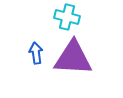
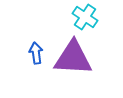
cyan cross: moved 18 px right; rotated 20 degrees clockwise
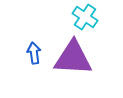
blue arrow: moved 2 px left
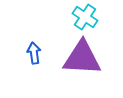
purple triangle: moved 9 px right
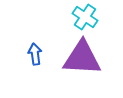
blue arrow: moved 1 px right, 1 px down
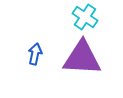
blue arrow: rotated 20 degrees clockwise
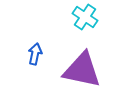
purple triangle: moved 12 px down; rotated 9 degrees clockwise
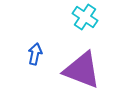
purple triangle: rotated 9 degrees clockwise
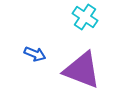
blue arrow: rotated 100 degrees clockwise
